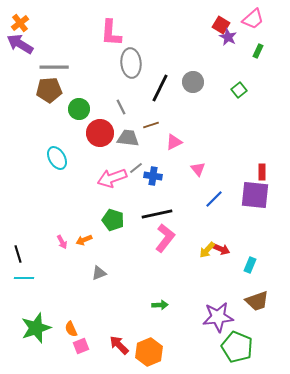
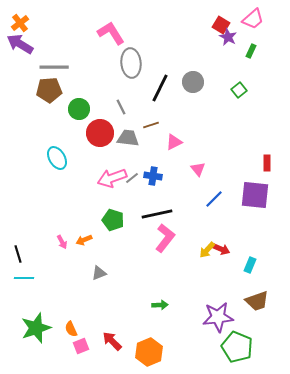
pink L-shape at (111, 33): rotated 144 degrees clockwise
green rectangle at (258, 51): moved 7 px left
gray line at (136, 168): moved 4 px left, 10 px down
red rectangle at (262, 172): moved 5 px right, 9 px up
red arrow at (119, 345): moved 7 px left, 4 px up
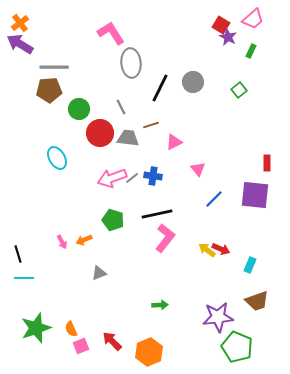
yellow arrow at (207, 250): rotated 84 degrees clockwise
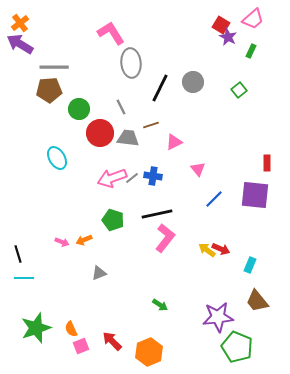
pink arrow at (62, 242): rotated 40 degrees counterclockwise
brown trapezoid at (257, 301): rotated 70 degrees clockwise
green arrow at (160, 305): rotated 35 degrees clockwise
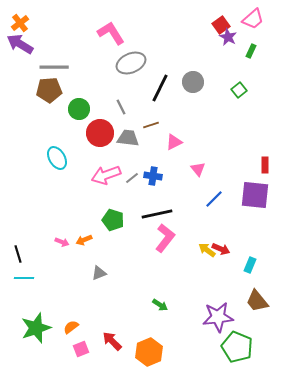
red square at (221, 25): rotated 24 degrees clockwise
gray ellipse at (131, 63): rotated 72 degrees clockwise
red rectangle at (267, 163): moved 2 px left, 2 px down
pink arrow at (112, 178): moved 6 px left, 3 px up
orange semicircle at (71, 329): moved 2 px up; rotated 77 degrees clockwise
pink square at (81, 346): moved 3 px down
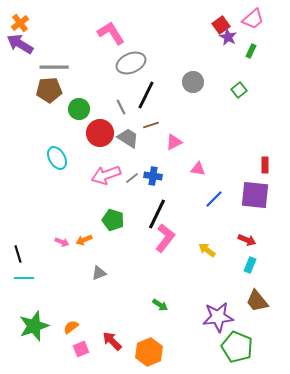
black line at (160, 88): moved 14 px left, 7 px down
gray trapezoid at (128, 138): rotated 25 degrees clockwise
pink triangle at (198, 169): rotated 42 degrees counterclockwise
black line at (157, 214): rotated 52 degrees counterclockwise
red arrow at (221, 249): moved 26 px right, 9 px up
green star at (36, 328): moved 2 px left, 2 px up
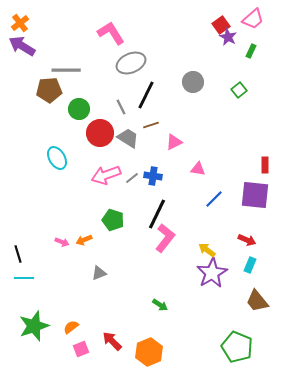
purple arrow at (20, 44): moved 2 px right, 2 px down
gray line at (54, 67): moved 12 px right, 3 px down
purple star at (218, 317): moved 6 px left, 44 px up; rotated 24 degrees counterclockwise
